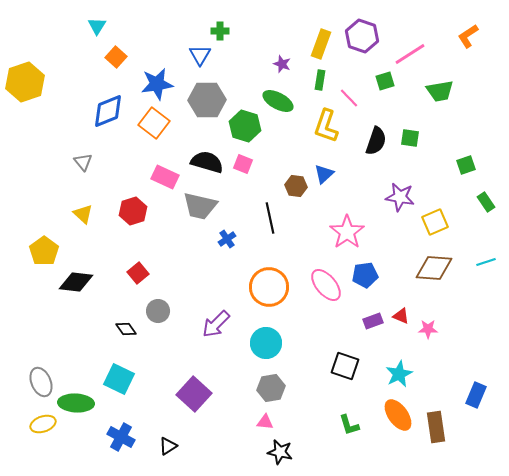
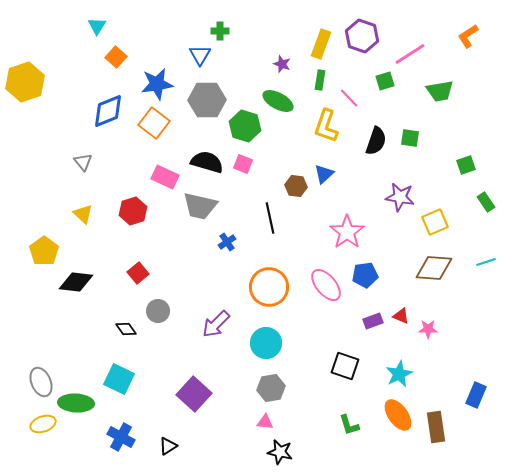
blue cross at (227, 239): moved 3 px down
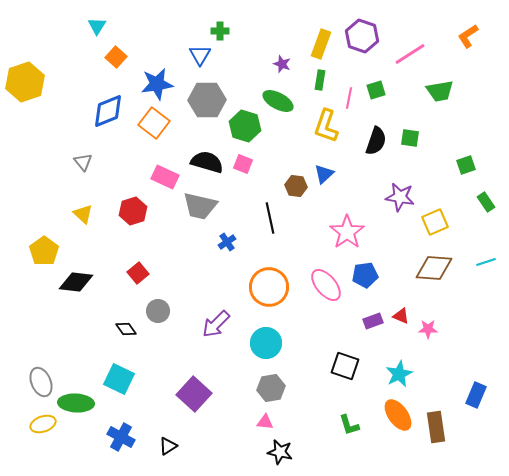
green square at (385, 81): moved 9 px left, 9 px down
pink line at (349, 98): rotated 55 degrees clockwise
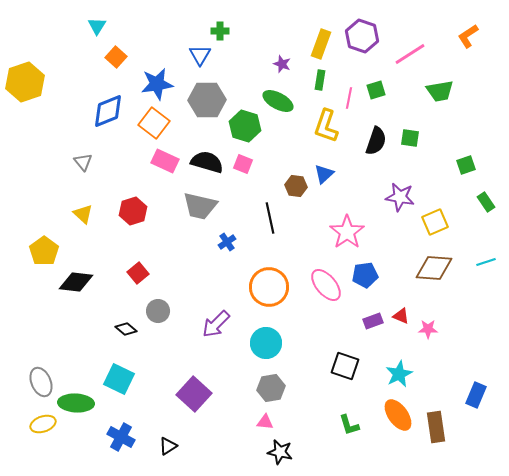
pink rectangle at (165, 177): moved 16 px up
black diamond at (126, 329): rotated 15 degrees counterclockwise
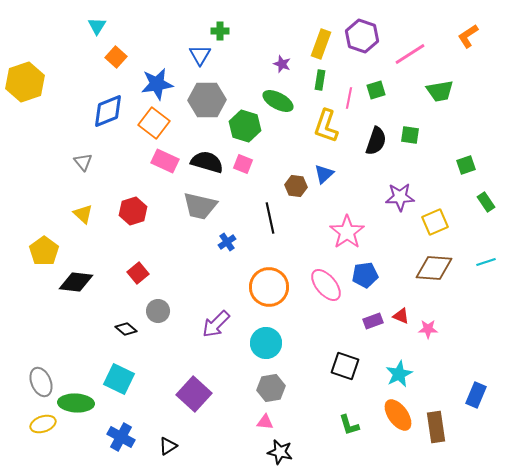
green square at (410, 138): moved 3 px up
purple star at (400, 197): rotated 12 degrees counterclockwise
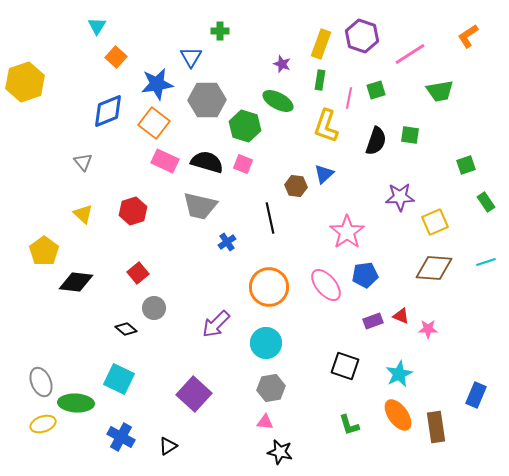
blue triangle at (200, 55): moved 9 px left, 2 px down
gray circle at (158, 311): moved 4 px left, 3 px up
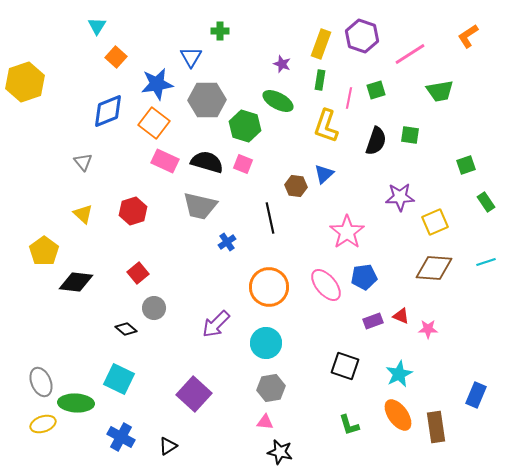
blue pentagon at (365, 275): moved 1 px left, 2 px down
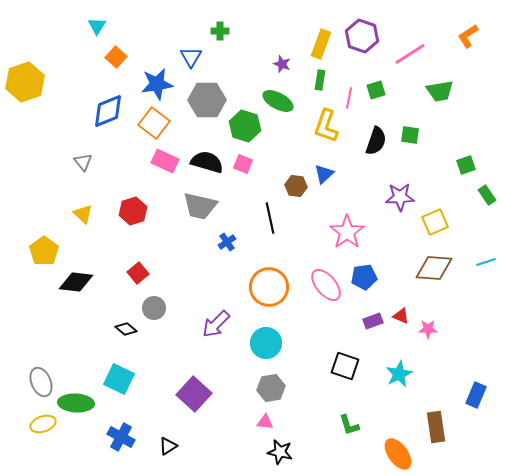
green rectangle at (486, 202): moved 1 px right, 7 px up
orange ellipse at (398, 415): moved 39 px down
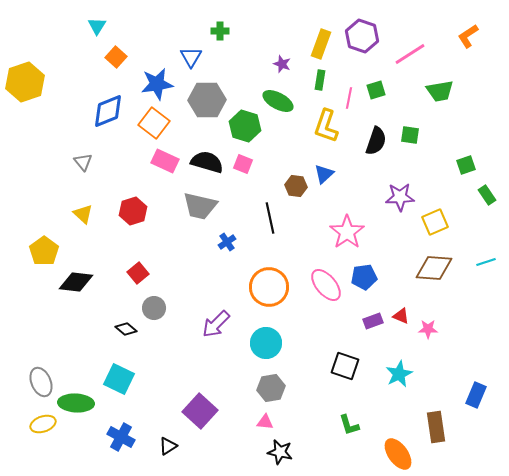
purple square at (194, 394): moved 6 px right, 17 px down
